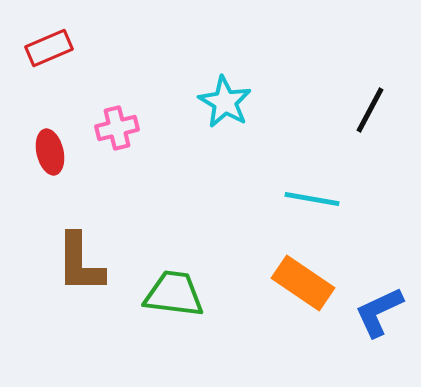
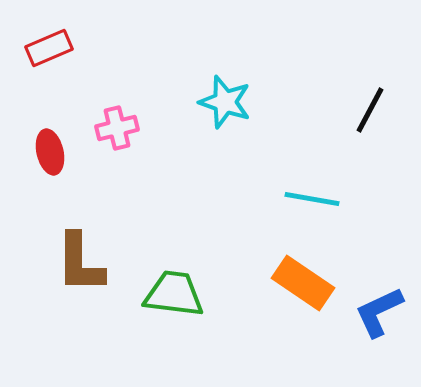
cyan star: rotated 12 degrees counterclockwise
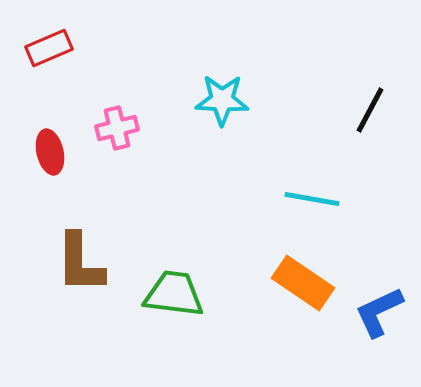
cyan star: moved 3 px left, 2 px up; rotated 16 degrees counterclockwise
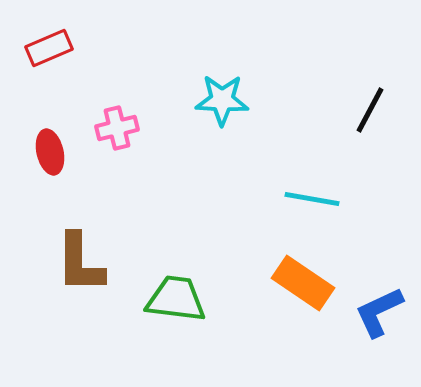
green trapezoid: moved 2 px right, 5 px down
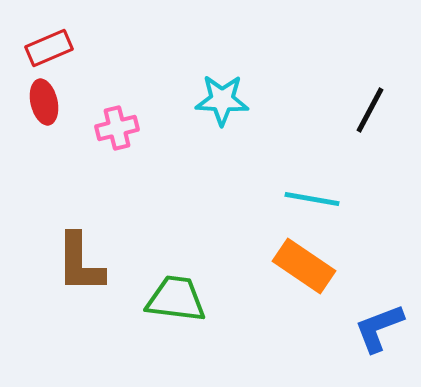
red ellipse: moved 6 px left, 50 px up
orange rectangle: moved 1 px right, 17 px up
blue L-shape: moved 16 px down; rotated 4 degrees clockwise
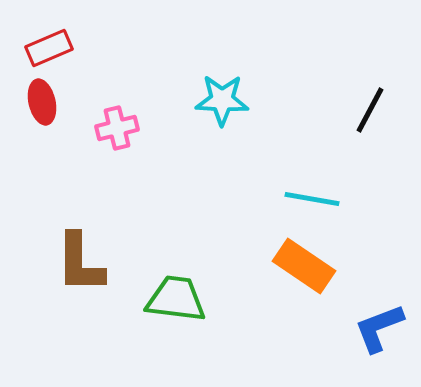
red ellipse: moved 2 px left
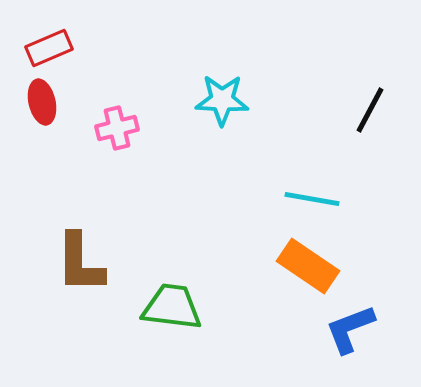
orange rectangle: moved 4 px right
green trapezoid: moved 4 px left, 8 px down
blue L-shape: moved 29 px left, 1 px down
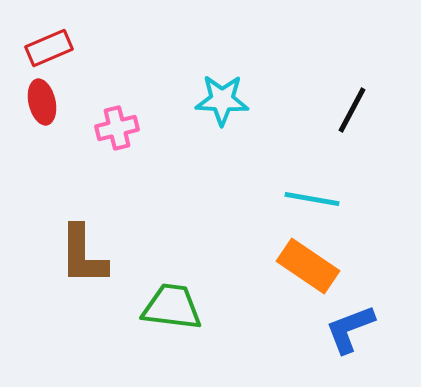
black line: moved 18 px left
brown L-shape: moved 3 px right, 8 px up
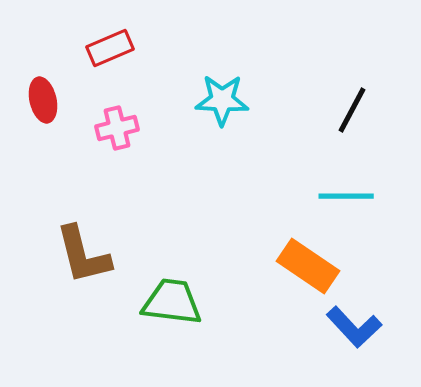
red rectangle: moved 61 px right
red ellipse: moved 1 px right, 2 px up
cyan line: moved 34 px right, 3 px up; rotated 10 degrees counterclockwise
brown L-shape: rotated 14 degrees counterclockwise
green trapezoid: moved 5 px up
blue L-shape: moved 4 px right, 2 px up; rotated 112 degrees counterclockwise
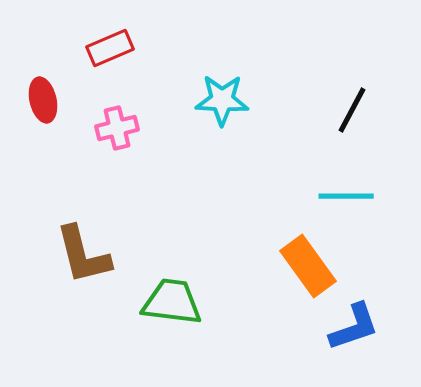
orange rectangle: rotated 20 degrees clockwise
blue L-shape: rotated 66 degrees counterclockwise
